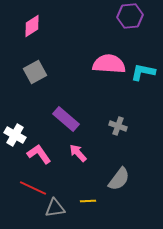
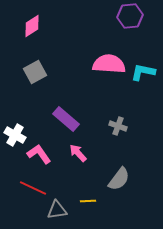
gray triangle: moved 2 px right, 2 px down
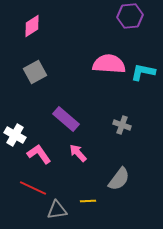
gray cross: moved 4 px right, 1 px up
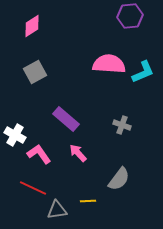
cyan L-shape: rotated 145 degrees clockwise
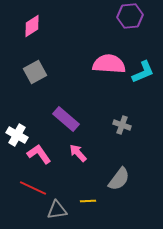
white cross: moved 2 px right
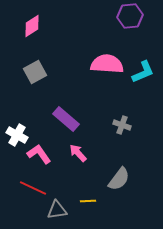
pink semicircle: moved 2 px left
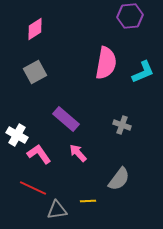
pink diamond: moved 3 px right, 3 px down
pink semicircle: moved 1 px left, 1 px up; rotated 96 degrees clockwise
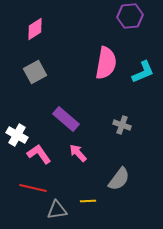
red line: rotated 12 degrees counterclockwise
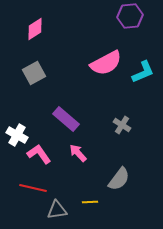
pink semicircle: rotated 52 degrees clockwise
gray square: moved 1 px left, 1 px down
gray cross: rotated 12 degrees clockwise
yellow line: moved 2 px right, 1 px down
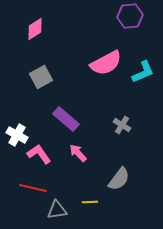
gray square: moved 7 px right, 4 px down
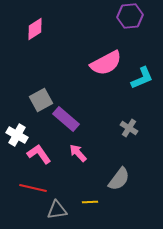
cyan L-shape: moved 1 px left, 6 px down
gray square: moved 23 px down
gray cross: moved 7 px right, 3 px down
